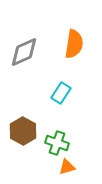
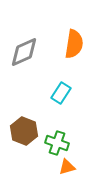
brown hexagon: moved 1 px right; rotated 8 degrees counterclockwise
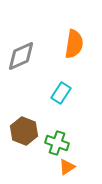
gray diamond: moved 3 px left, 4 px down
orange triangle: rotated 18 degrees counterclockwise
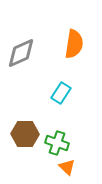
gray diamond: moved 3 px up
brown hexagon: moved 1 px right, 3 px down; rotated 20 degrees counterclockwise
orange triangle: rotated 42 degrees counterclockwise
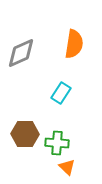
green cross: rotated 15 degrees counterclockwise
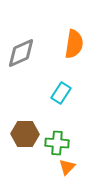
orange triangle: rotated 30 degrees clockwise
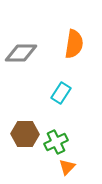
gray diamond: rotated 24 degrees clockwise
green cross: moved 1 px left, 1 px up; rotated 30 degrees counterclockwise
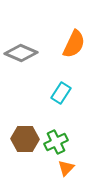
orange semicircle: rotated 16 degrees clockwise
gray diamond: rotated 24 degrees clockwise
brown hexagon: moved 5 px down
orange triangle: moved 1 px left, 1 px down
